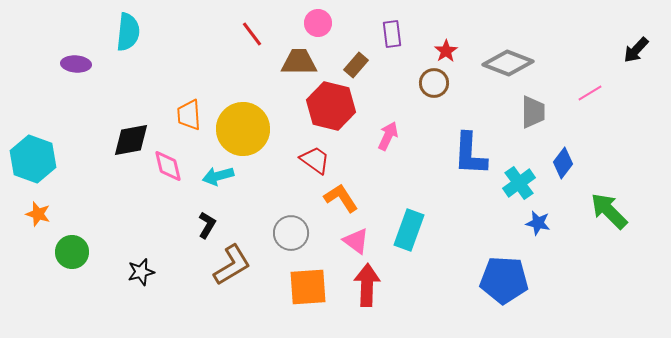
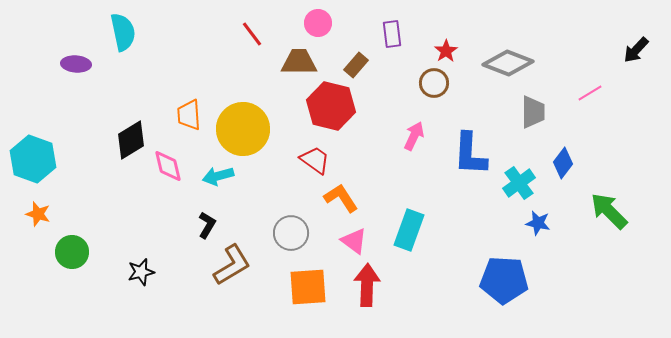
cyan semicircle: moved 5 px left; rotated 18 degrees counterclockwise
pink arrow: moved 26 px right
black diamond: rotated 21 degrees counterclockwise
pink triangle: moved 2 px left
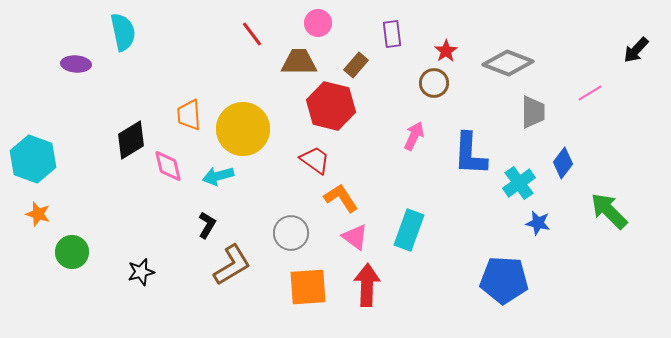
pink triangle: moved 1 px right, 4 px up
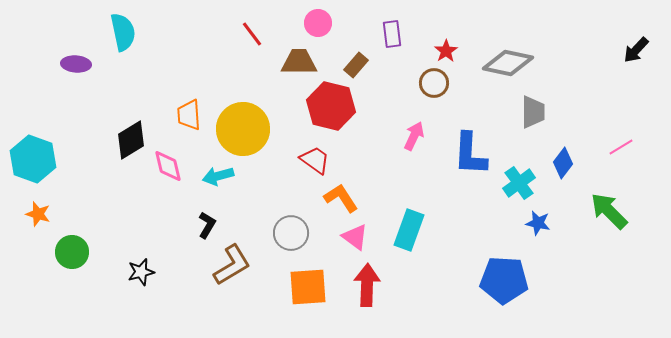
gray diamond: rotated 9 degrees counterclockwise
pink line: moved 31 px right, 54 px down
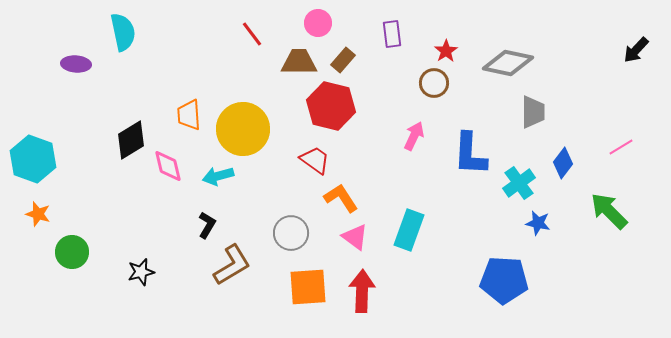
brown rectangle: moved 13 px left, 5 px up
red arrow: moved 5 px left, 6 px down
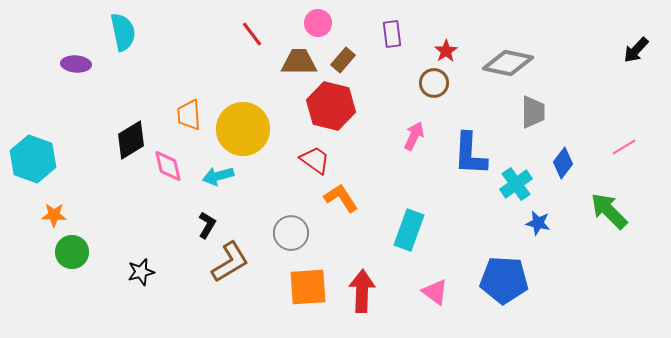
pink line: moved 3 px right
cyan cross: moved 3 px left, 1 px down
orange star: moved 16 px right, 1 px down; rotated 15 degrees counterclockwise
pink triangle: moved 80 px right, 55 px down
brown L-shape: moved 2 px left, 3 px up
